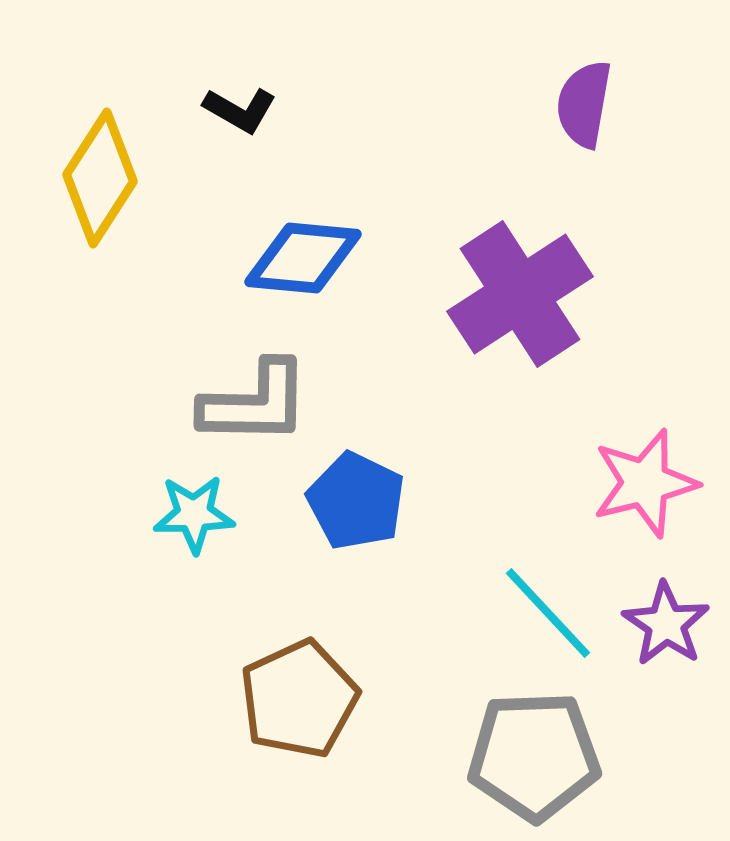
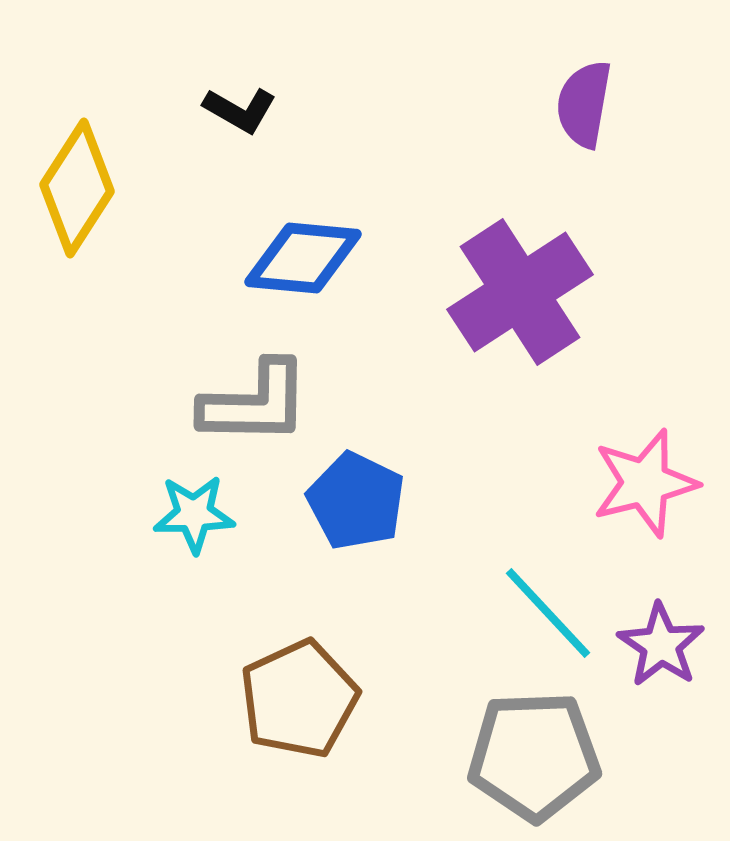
yellow diamond: moved 23 px left, 10 px down
purple cross: moved 2 px up
purple star: moved 5 px left, 21 px down
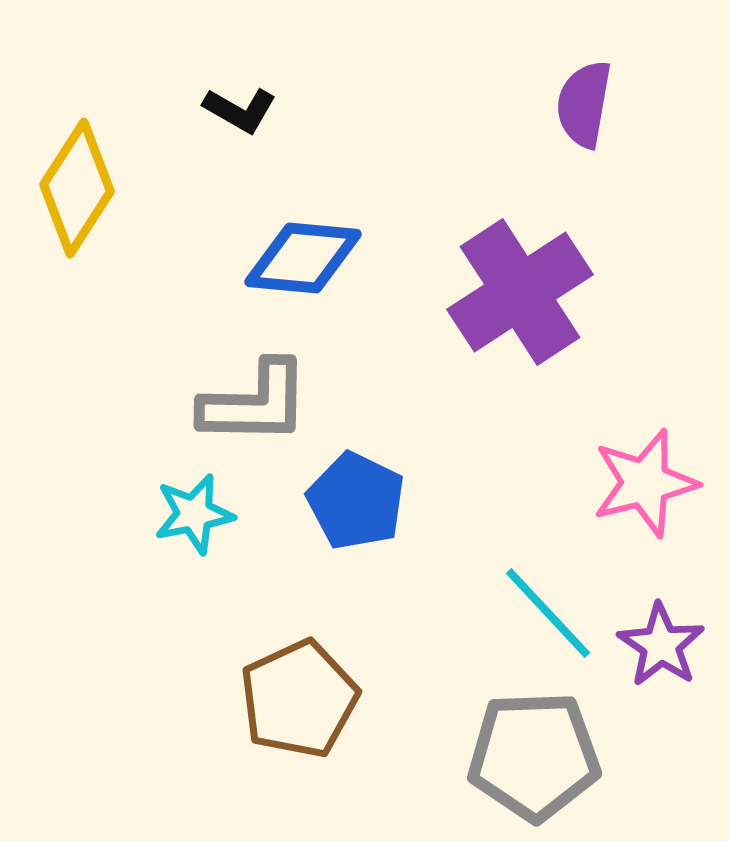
cyan star: rotated 10 degrees counterclockwise
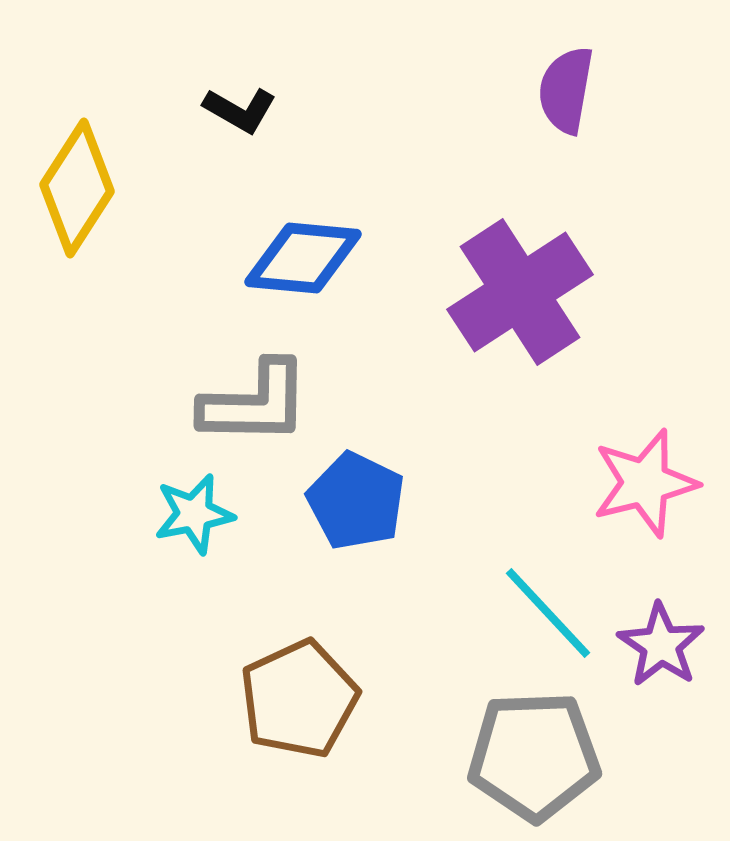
purple semicircle: moved 18 px left, 14 px up
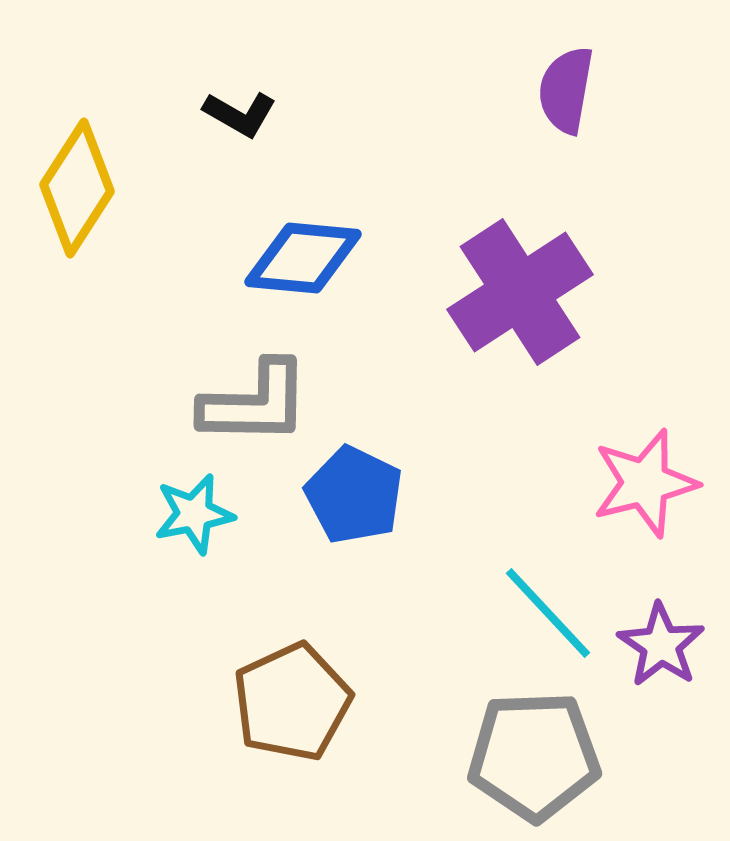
black L-shape: moved 4 px down
blue pentagon: moved 2 px left, 6 px up
brown pentagon: moved 7 px left, 3 px down
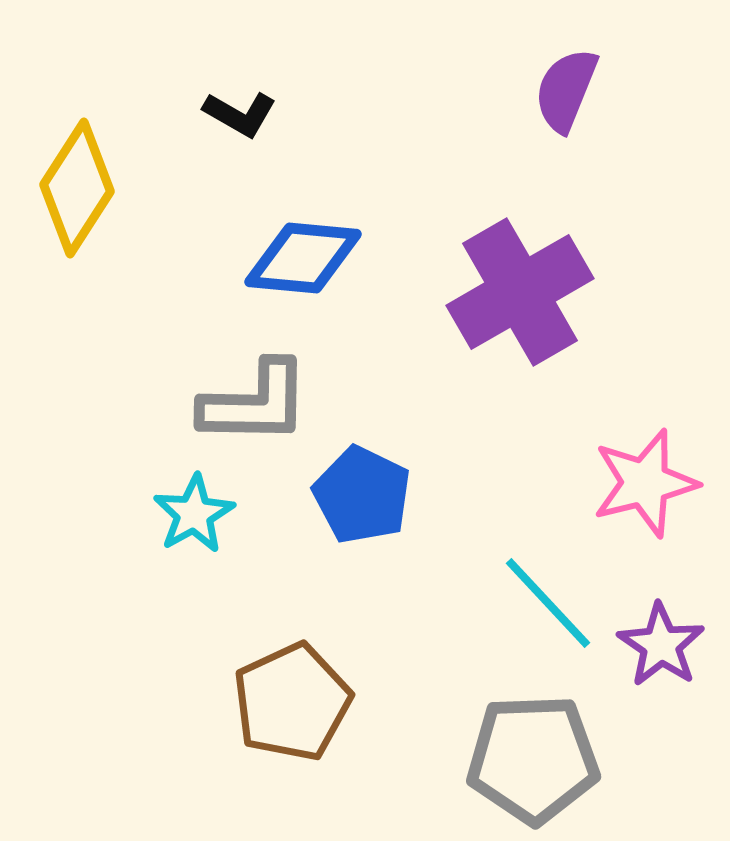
purple semicircle: rotated 12 degrees clockwise
purple cross: rotated 3 degrees clockwise
blue pentagon: moved 8 px right
cyan star: rotated 18 degrees counterclockwise
cyan line: moved 10 px up
gray pentagon: moved 1 px left, 3 px down
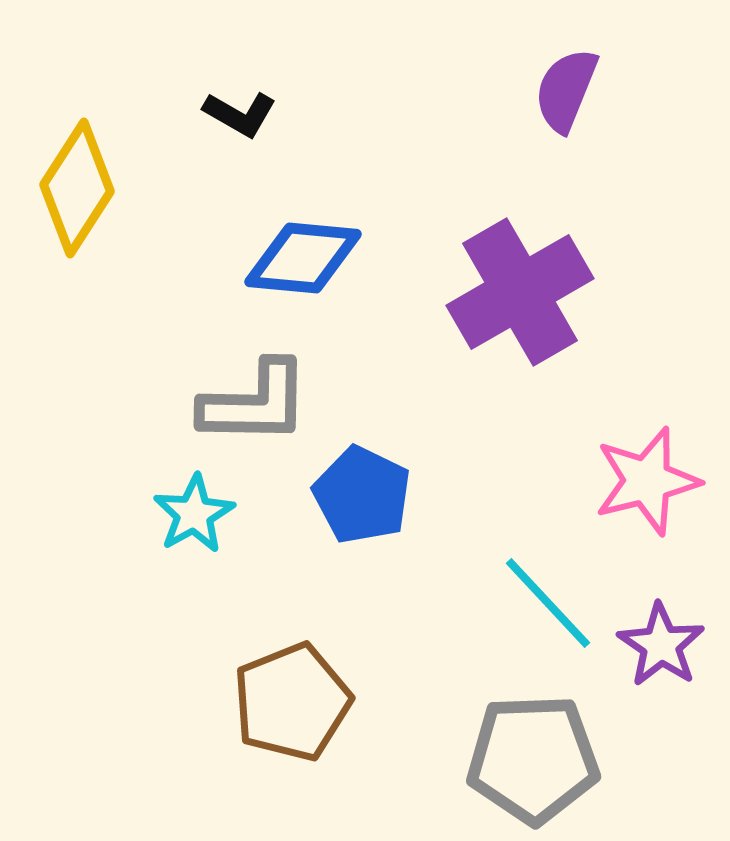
pink star: moved 2 px right, 2 px up
brown pentagon: rotated 3 degrees clockwise
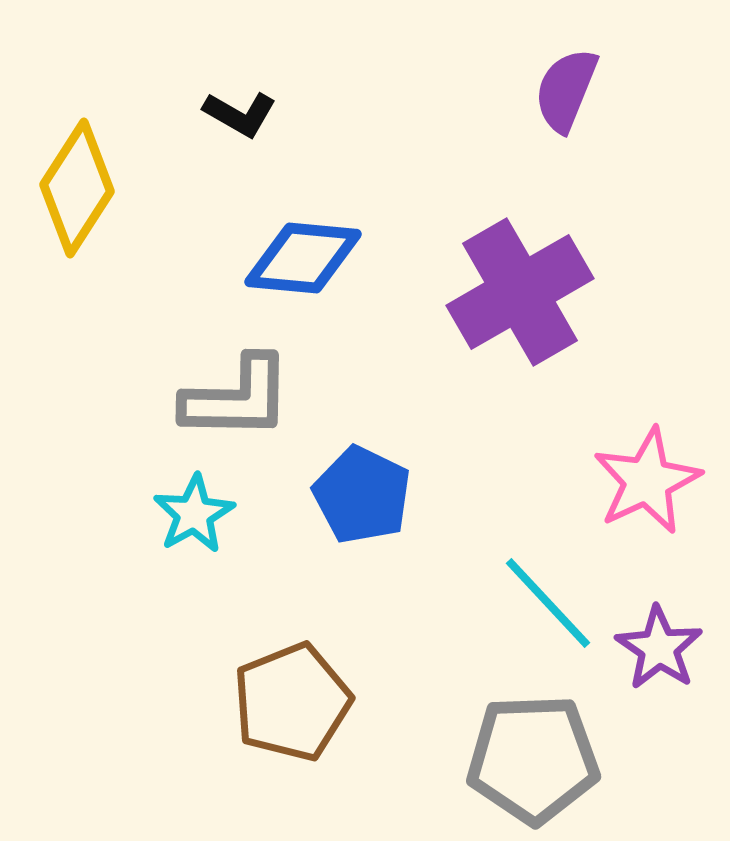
gray L-shape: moved 18 px left, 5 px up
pink star: rotated 11 degrees counterclockwise
purple star: moved 2 px left, 3 px down
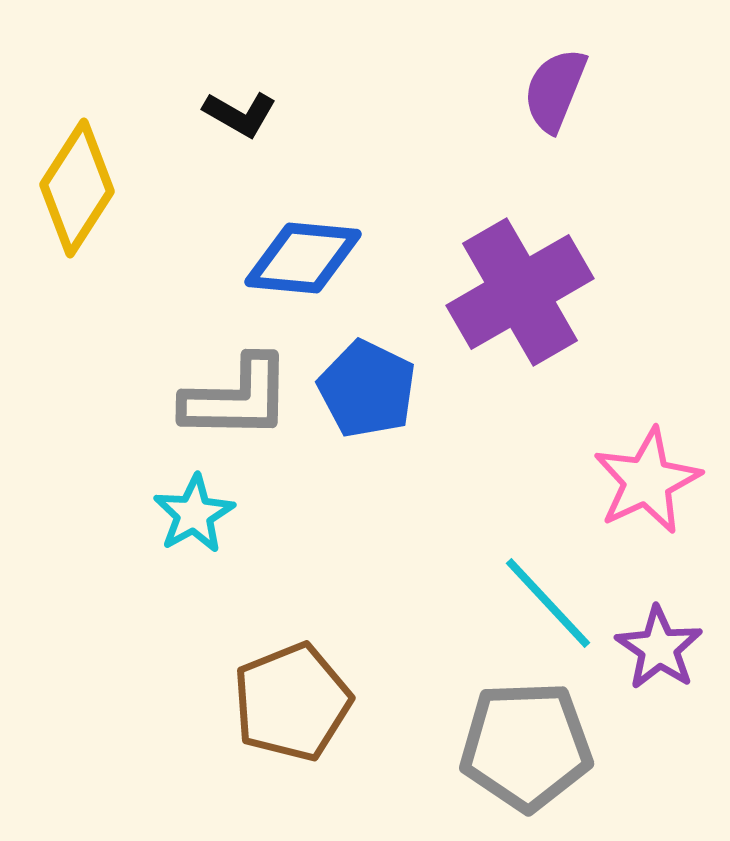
purple semicircle: moved 11 px left
blue pentagon: moved 5 px right, 106 px up
gray pentagon: moved 7 px left, 13 px up
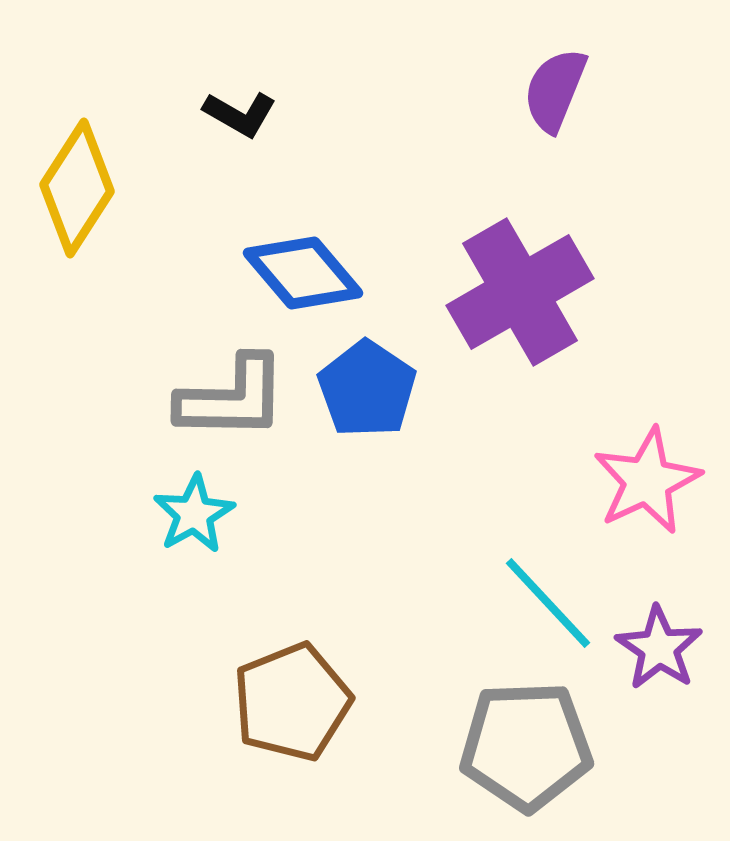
blue diamond: moved 15 px down; rotated 44 degrees clockwise
blue pentagon: rotated 8 degrees clockwise
gray L-shape: moved 5 px left
